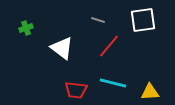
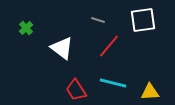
green cross: rotated 24 degrees counterclockwise
red trapezoid: rotated 50 degrees clockwise
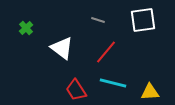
red line: moved 3 px left, 6 px down
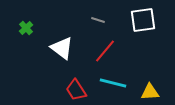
red line: moved 1 px left, 1 px up
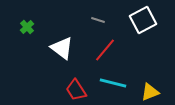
white square: rotated 20 degrees counterclockwise
green cross: moved 1 px right, 1 px up
red line: moved 1 px up
yellow triangle: rotated 18 degrees counterclockwise
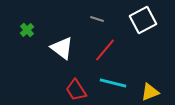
gray line: moved 1 px left, 1 px up
green cross: moved 3 px down
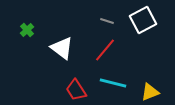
gray line: moved 10 px right, 2 px down
